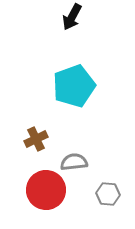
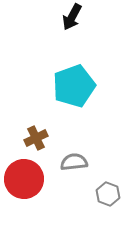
brown cross: moved 1 px up
red circle: moved 22 px left, 11 px up
gray hexagon: rotated 15 degrees clockwise
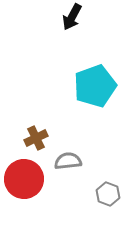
cyan pentagon: moved 21 px right
gray semicircle: moved 6 px left, 1 px up
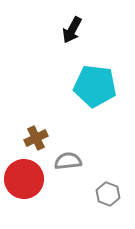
black arrow: moved 13 px down
cyan pentagon: rotated 27 degrees clockwise
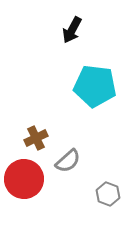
gray semicircle: rotated 144 degrees clockwise
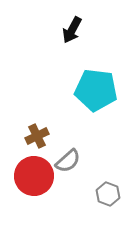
cyan pentagon: moved 1 px right, 4 px down
brown cross: moved 1 px right, 2 px up
red circle: moved 10 px right, 3 px up
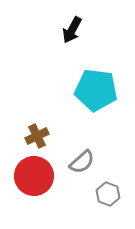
gray semicircle: moved 14 px right, 1 px down
